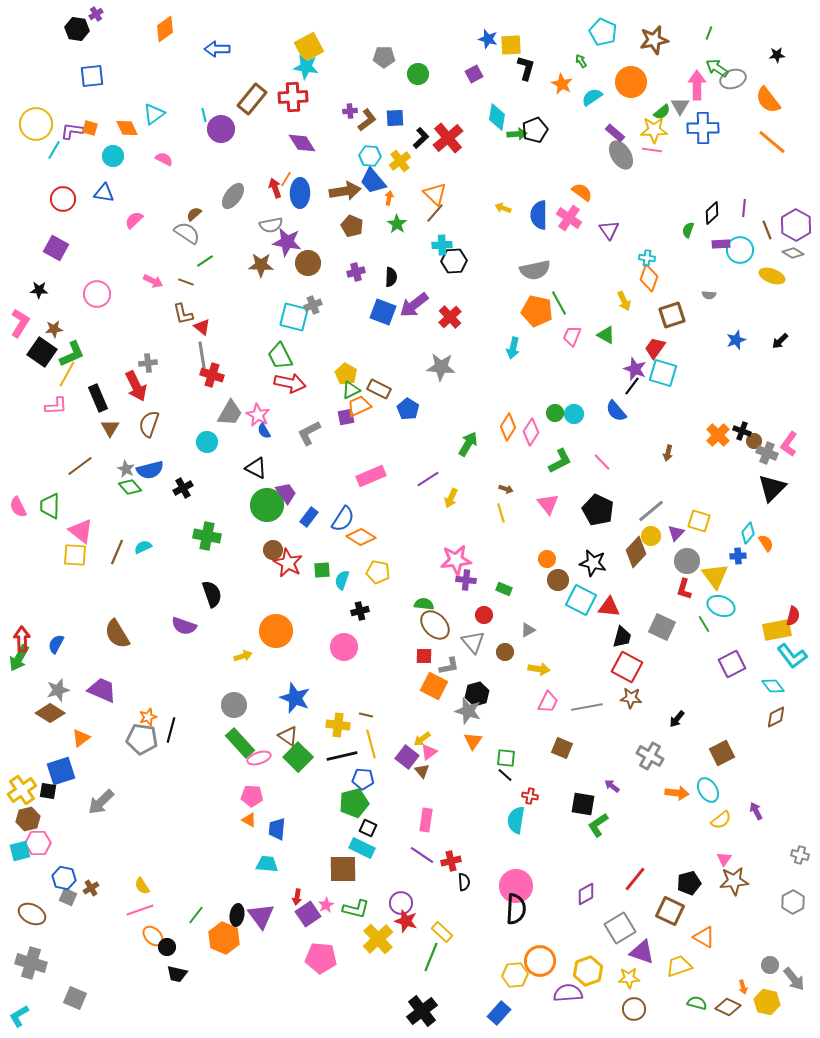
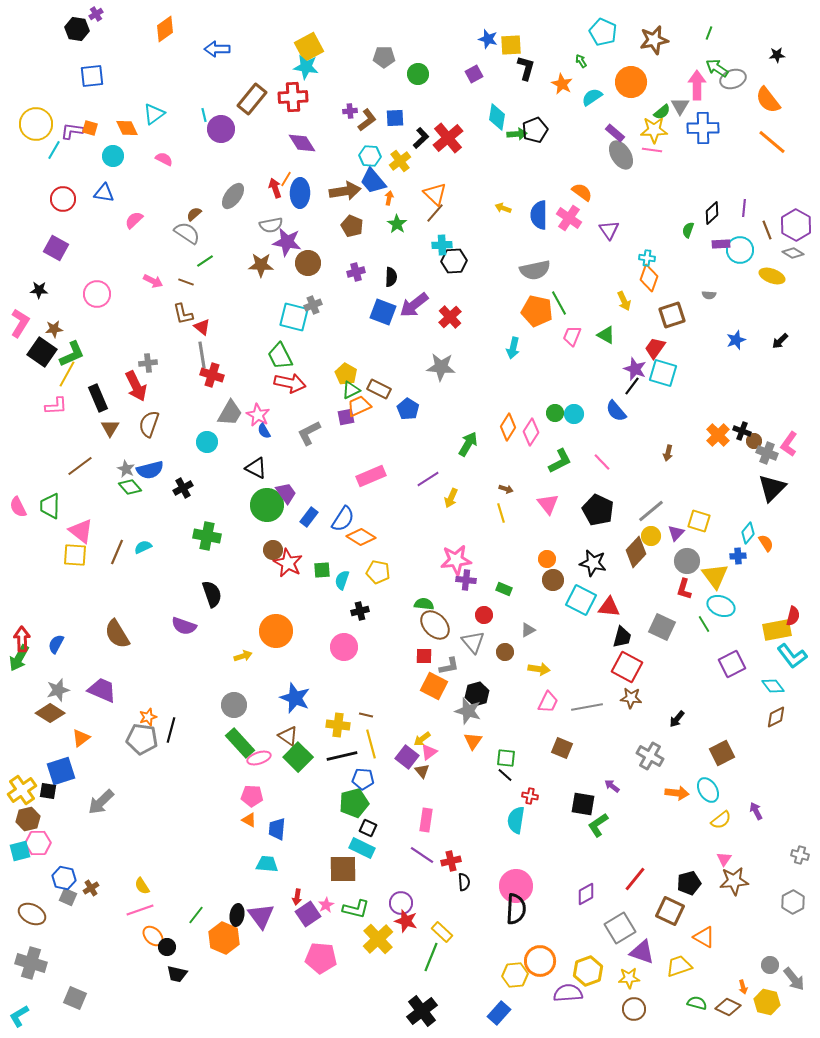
brown circle at (558, 580): moved 5 px left
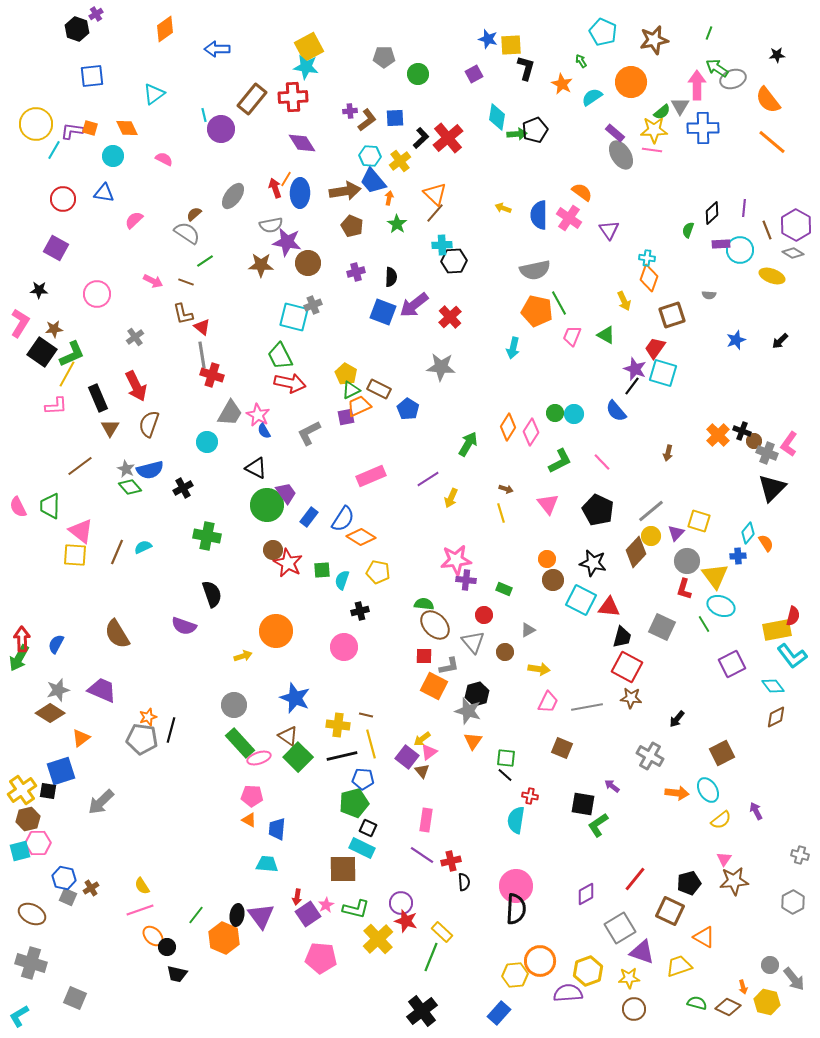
black hexagon at (77, 29): rotated 10 degrees clockwise
cyan triangle at (154, 114): moved 20 px up
gray cross at (148, 363): moved 13 px left, 26 px up; rotated 30 degrees counterclockwise
